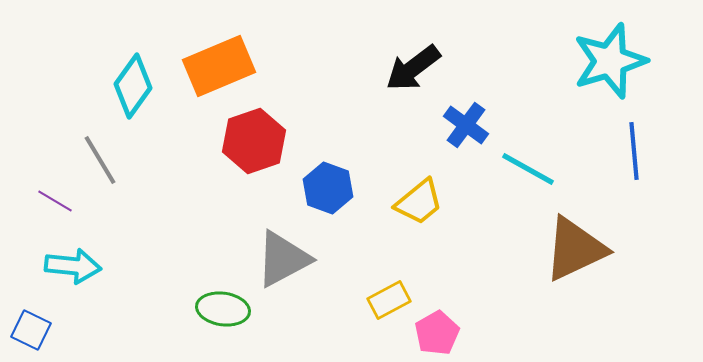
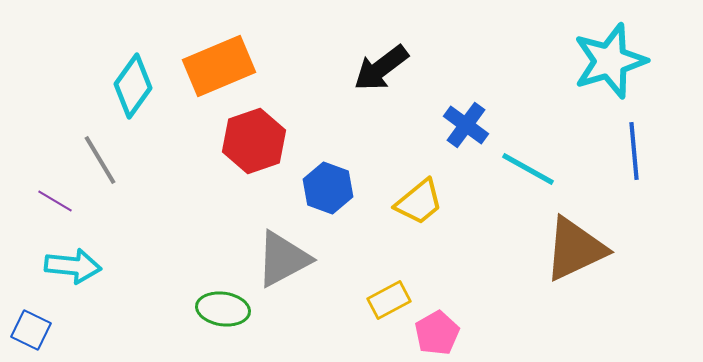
black arrow: moved 32 px left
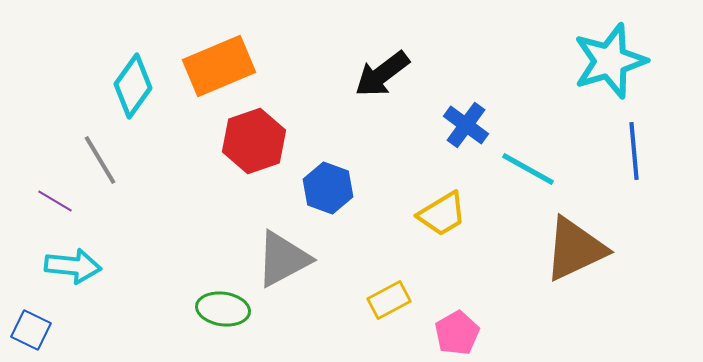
black arrow: moved 1 px right, 6 px down
yellow trapezoid: moved 23 px right, 12 px down; rotated 8 degrees clockwise
pink pentagon: moved 20 px right
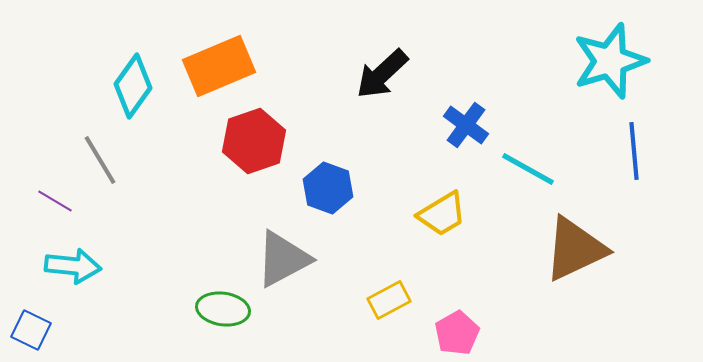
black arrow: rotated 6 degrees counterclockwise
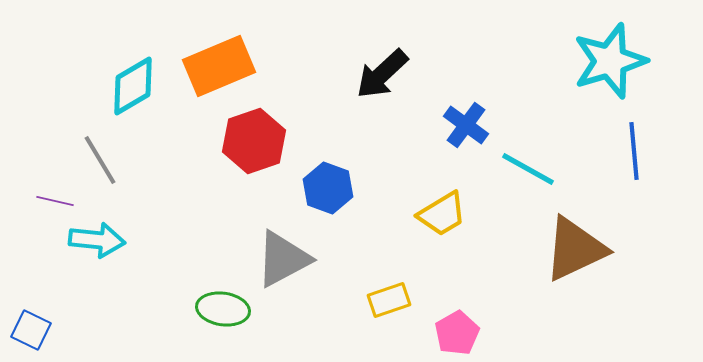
cyan diamond: rotated 24 degrees clockwise
purple line: rotated 18 degrees counterclockwise
cyan arrow: moved 24 px right, 26 px up
yellow rectangle: rotated 9 degrees clockwise
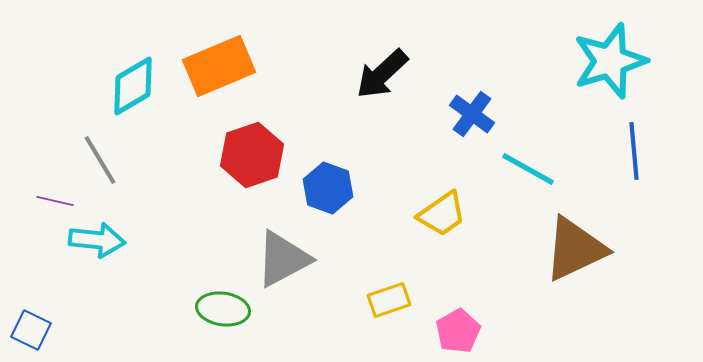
blue cross: moved 6 px right, 11 px up
red hexagon: moved 2 px left, 14 px down
yellow trapezoid: rotated 4 degrees counterclockwise
pink pentagon: moved 1 px right, 2 px up
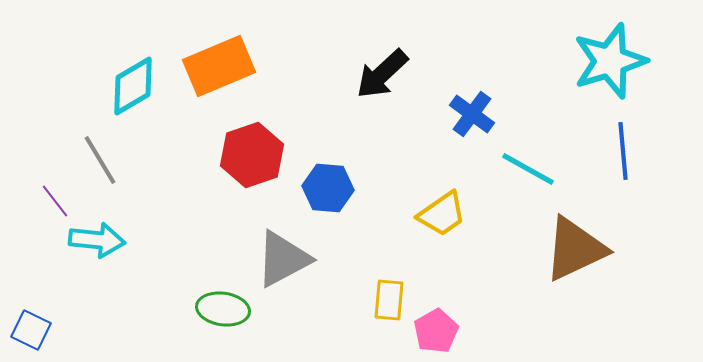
blue line: moved 11 px left
blue hexagon: rotated 15 degrees counterclockwise
purple line: rotated 39 degrees clockwise
yellow rectangle: rotated 66 degrees counterclockwise
pink pentagon: moved 22 px left
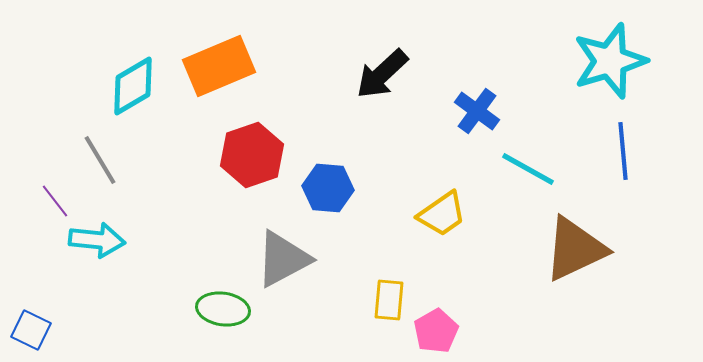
blue cross: moved 5 px right, 3 px up
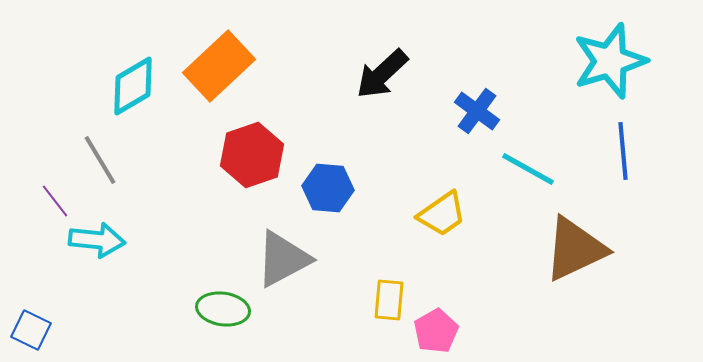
orange rectangle: rotated 20 degrees counterclockwise
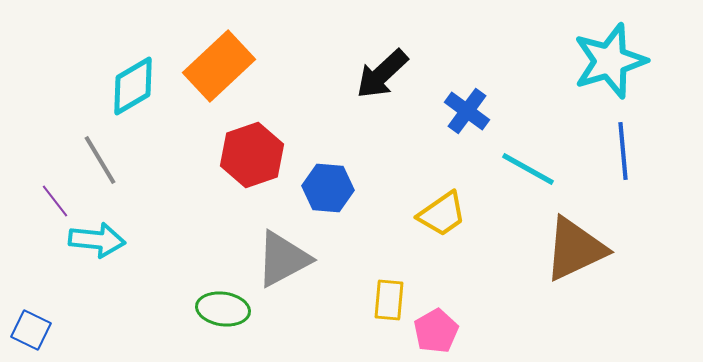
blue cross: moved 10 px left
